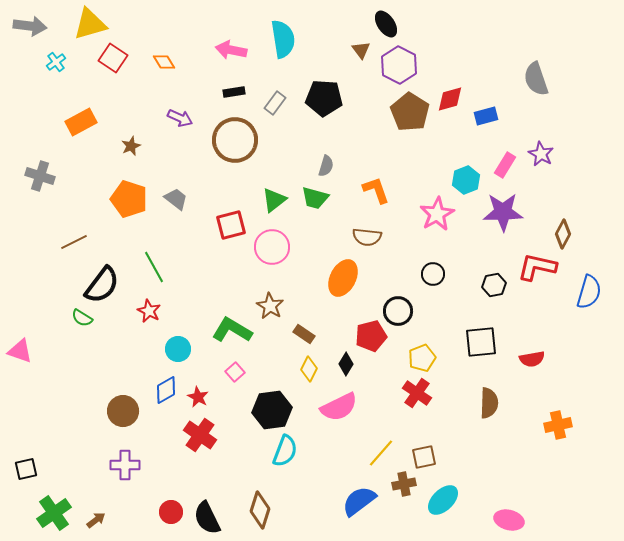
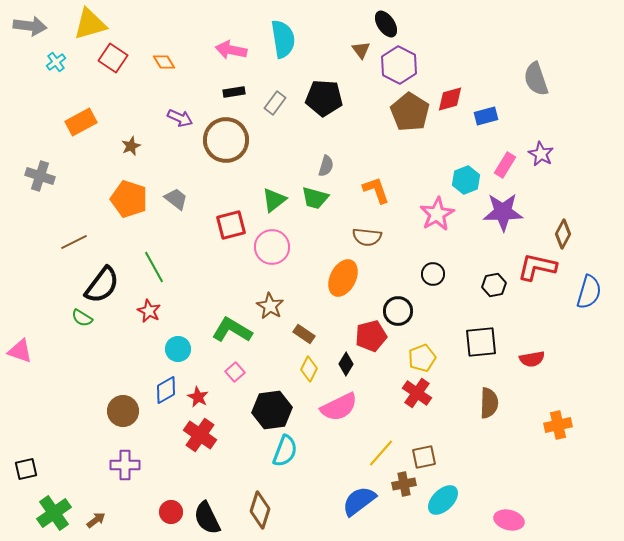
brown circle at (235, 140): moved 9 px left
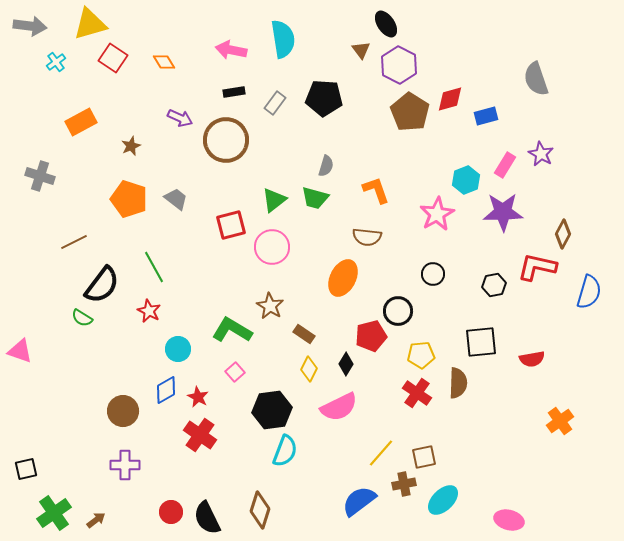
yellow pentagon at (422, 358): moved 1 px left, 3 px up; rotated 16 degrees clockwise
brown semicircle at (489, 403): moved 31 px left, 20 px up
orange cross at (558, 425): moved 2 px right, 4 px up; rotated 24 degrees counterclockwise
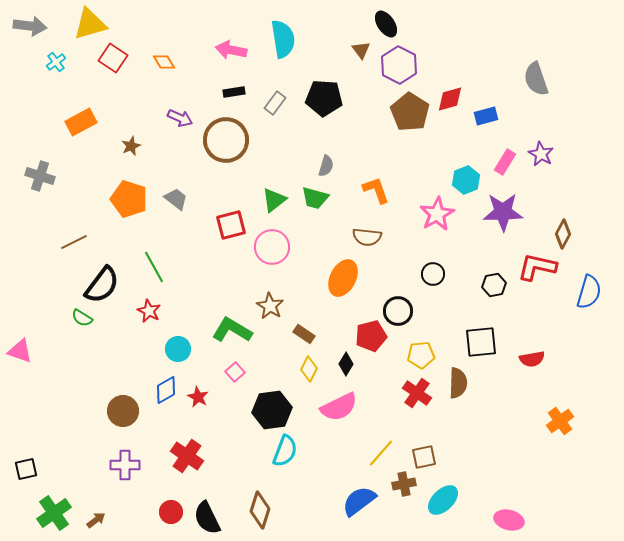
pink rectangle at (505, 165): moved 3 px up
red cross at (200, 435): moved 13 px left, 21 px down
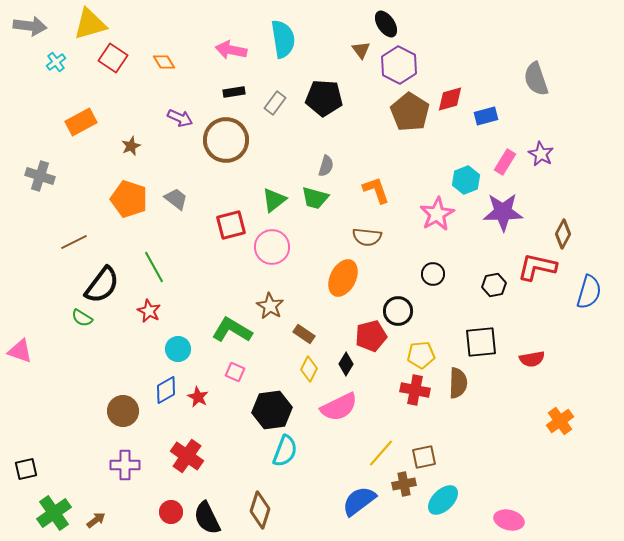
pink square at (235, 372): rotated 24 degrees counterclockwise
red cross at (417, 393): moved 2 px left, 3 px up; rotated 24 degrees counterclockwise
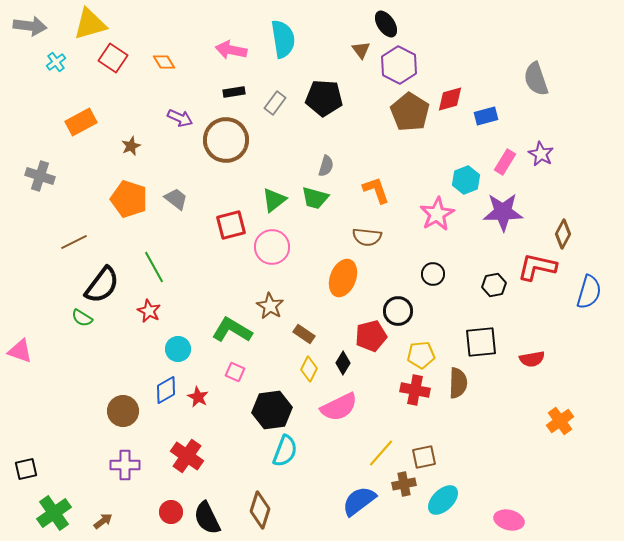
orange ellipse at (343, 278): rotated 6 degrees counterclockwise
black diamond at (346, 364): moved 3 px left, 1 px up
brown arrow at (96, 520): moved 7 px right, 1 px down
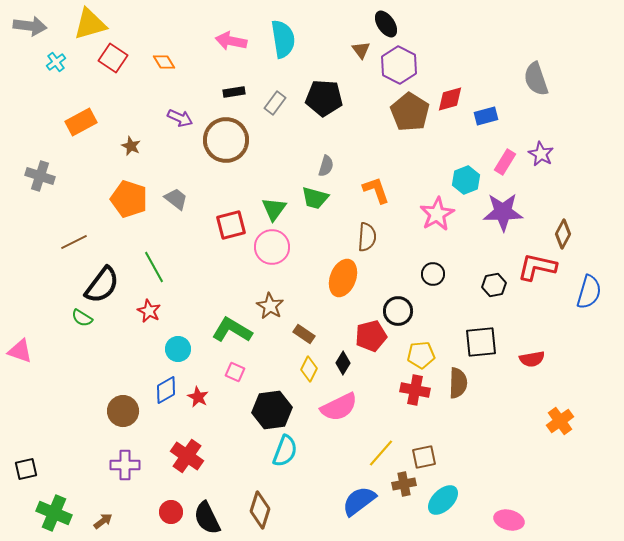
pink arrow at (231, 50): moved 9 px up
brown star at (131, 146): rotated 24 degrees counterclockwise
green triangle at (274, 200): moved 9 px down; rotated 16 degrees counterclockwise
brown semicircle at (367, 237): rotated 92 degrees counterclockwise
green cross at (54, 513): rotated 32 degrees counterclockwise
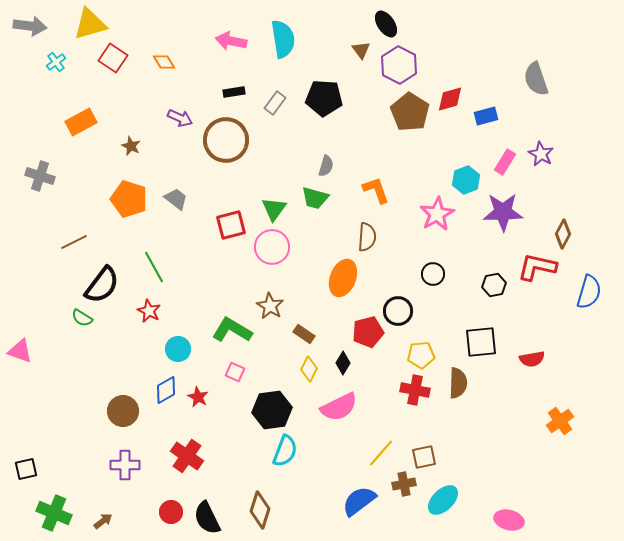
red pentagon at (371, 336): moved 3 px left, 4 px up
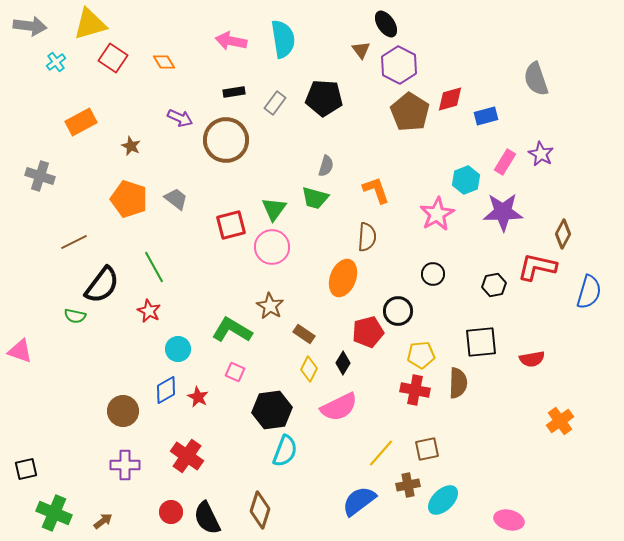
green semicircle at (82, 318): moved 7 px left, 2 px up; rotated 20 degrees counterclockwise
brown square at (424, 457): moved 3 px right, 8 px up
brown cross at (404, 484): moved 4 px right, 1 px down
